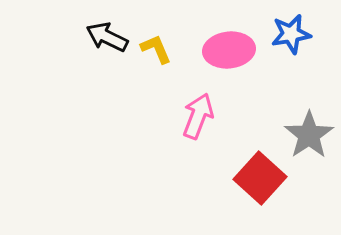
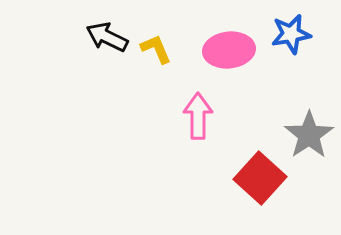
pink arrow: rotated 21 degrees counterclockwise
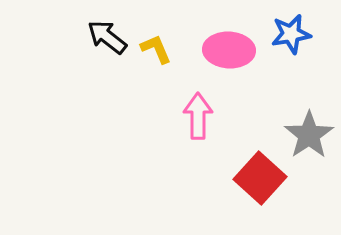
black arrow: rotated 12 degrees clockwise
pink ellipse: rotated 9 degrees clockwise
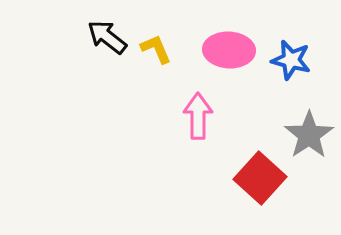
blue star: moved 26 px down; rotated 24 degrees clockwise
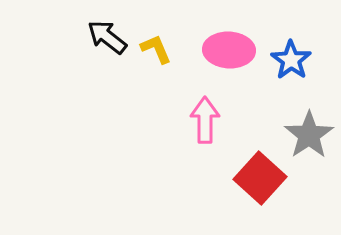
blue star: rotated 21 degrees clockwise
pink arrow: moved 7 px right, 4 px down
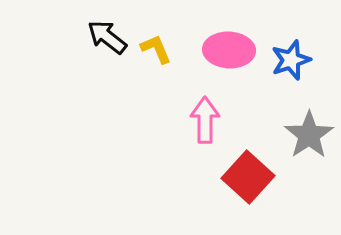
blue star: rotated 18 degrees clockwise
red square: moved 12 px left, 1 px up
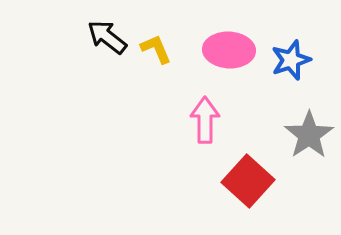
red square: moved 4 px down
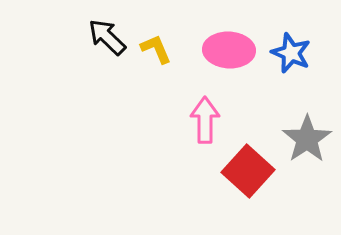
black arrow: rotated 6 degrees clockwise
blue star: moved 7 px up; rotated 30 degrees counterclockwise
gray star: moved 2 px left, 4 px down
red square: moved 10 px up
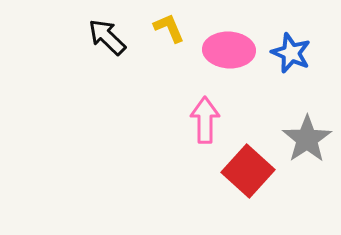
yellow L-shape: moved 13 px right, 21 px up
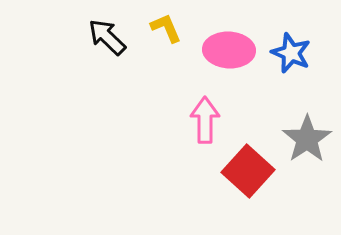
yellow L-shape: moved 3 px left
